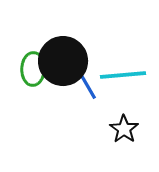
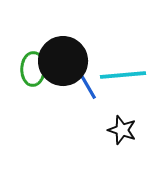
black star: moved 2 px left, 1 px down; rotated 16 degrees counterclockwise
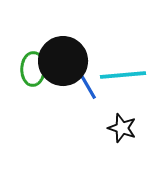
black star: moved 2 px up
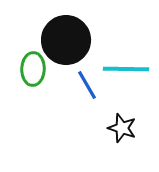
black circle: moved 3 px right, 21 px up
cyan line: moved 3 px right, 6 px up; rotated 6 degrees clockwise
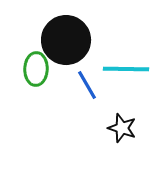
green ellipse: moved 3 px right
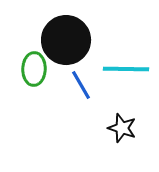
green ellipse: moved 2 px left
blue line: moved 6 px left
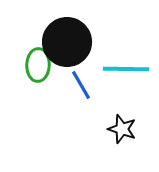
black circle: moved 1 px right, 2 px down
green ellipse: moved 4 px right, 4 px up
black star: moved 1 px down
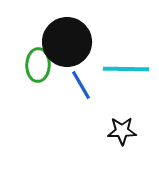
black star: moved 2 px down; rotated 20 degrees counterclockwise
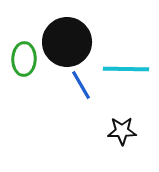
green ellipse: moved 14 px left, 6 px up
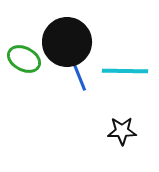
green ellipse: rotated 64 degrees counterclockwise
cyan line: moved 1 px left, 2 px down
blue line: moved 2 px left, 9 px up; rotated 8 degrees clockwise
